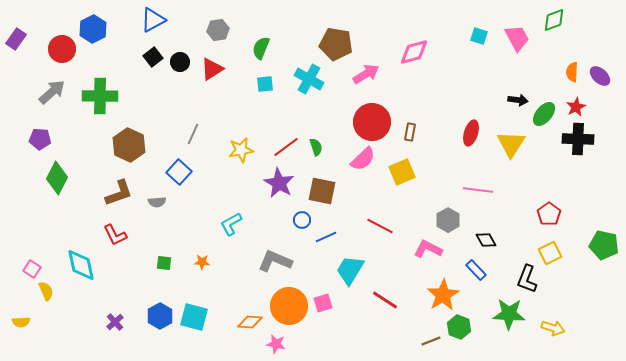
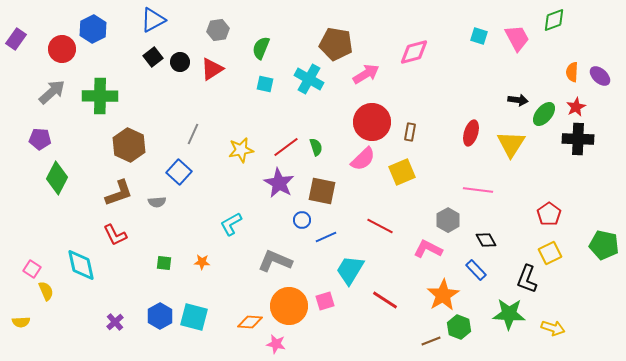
cyan square at (265, 84): rotated 18 degrees clockwise
pink square at (323, 303): moved 2 px right, 2 px up
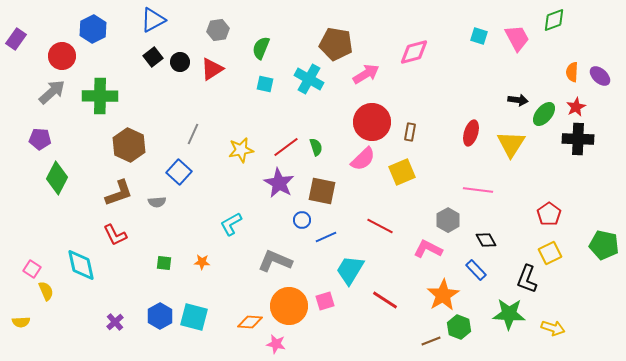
red circle at (62, 49): moved 7 px down
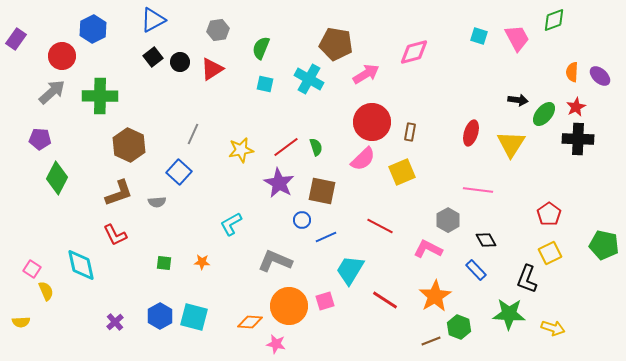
orange star at (443, 295): moved 8 px left, 1 px down
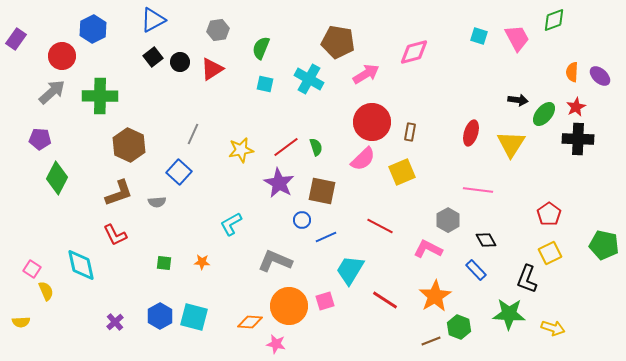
brown pentagon at (336, 44): moved 2 px right, 2 px up
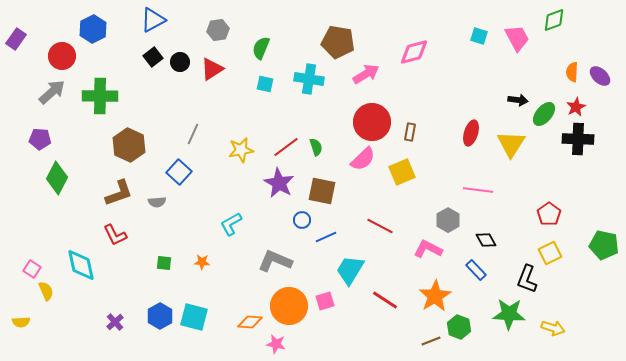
cyan cross at (309, 79): rotated 20 degrees counterclockwise
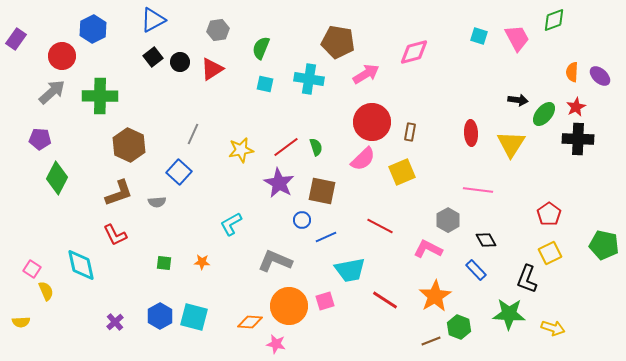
red ellipse at (471, 133): rotated 20 degrees counterclockwise
cyan trapezoid at (350, 270): rotated 132 degrees counterclockwise
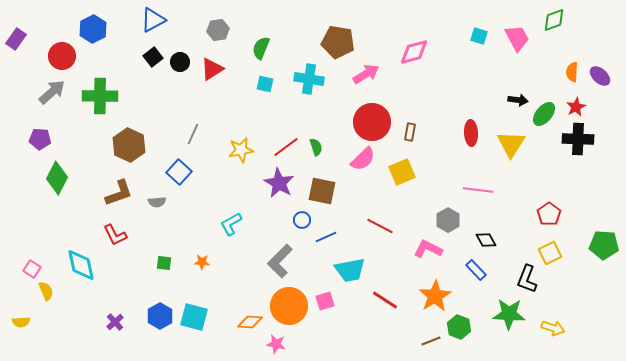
green pentagon at (604, 245): rotated 8 degrees counterclockwise
gray L-shape at (275, 261): moved 5 px right; rotated 68 degrees counterclockwise
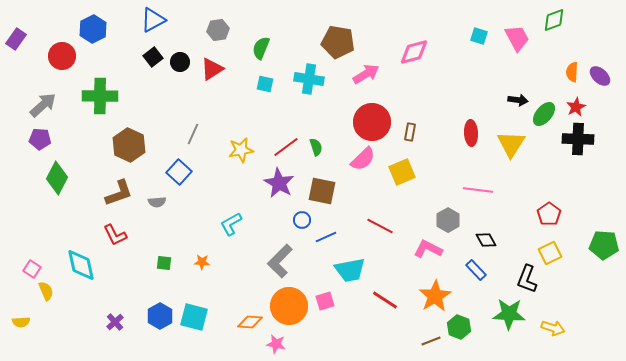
gray arrow at (52, 92): moved 9 px left, 13 px down
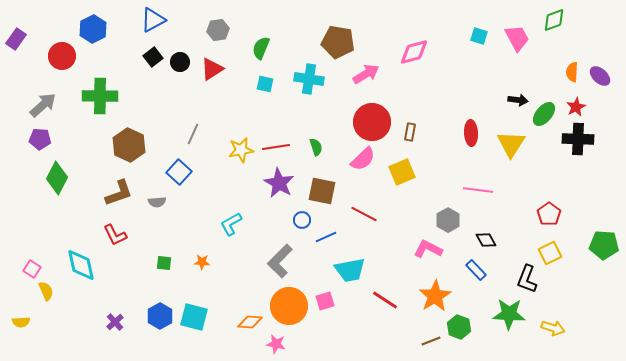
red line at (286, 147): moved 10 px left; rotated 28 degrees clockwise
red line at (380, 226): moved 16 px left, 12 px up
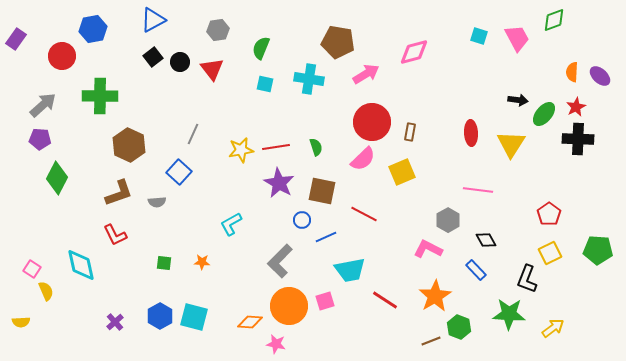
blue hexagon at (93, 29): rotated 16 degrees clockwise
red triangle at (212, 69): rotated 35 degrees counterclockwise
green pentagon at (604, 245): moved 6 px left, 5 px down
yellow arrow at (553, 328): rotated 55 degrees counterclockwise
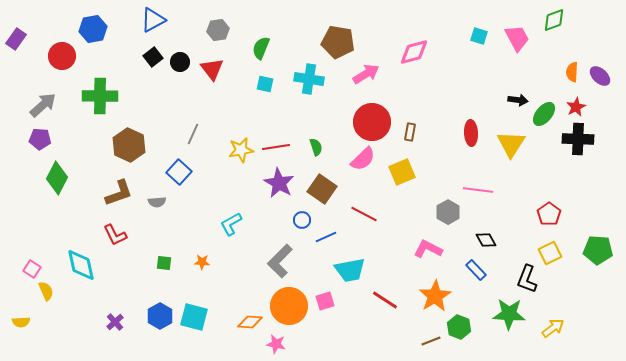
brown square at (322, 191): moved 2 px up; rotated 24 degrees clockwise
gray hexagon at (448, 220): moved 8 px up
